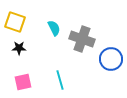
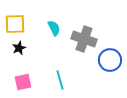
yellow square: moved 2 px down; rotated 20 degrees counterclockwise
gray cross: moved 2 px right
black star: rotated 24 degrees counterclockwise
blue circle: moved 1 px left, 1 px down
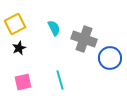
yellow square: rotated 25 degrees counterclockwise
blue circle: moved 2 px up
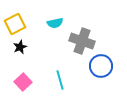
cyan semicircle: moved 1 px right, 5 px up; rotated 105 degrees clockwise
gray cross: moved 2 px left, 2 px down
black star: moved 1 px right, 1 px up
blue circle: moved 9 px left, 8 px down
pink square: rotated 30 degrees counterclockwise
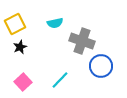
cyan line: rotated 60 degrees clockwise
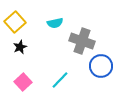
yellow square: moved 2 px up; rotated 15 degrees counterclockwise
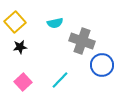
black star: rotated 16 degrees clockwise
blue circle: moved 1 px right, 1 px up
